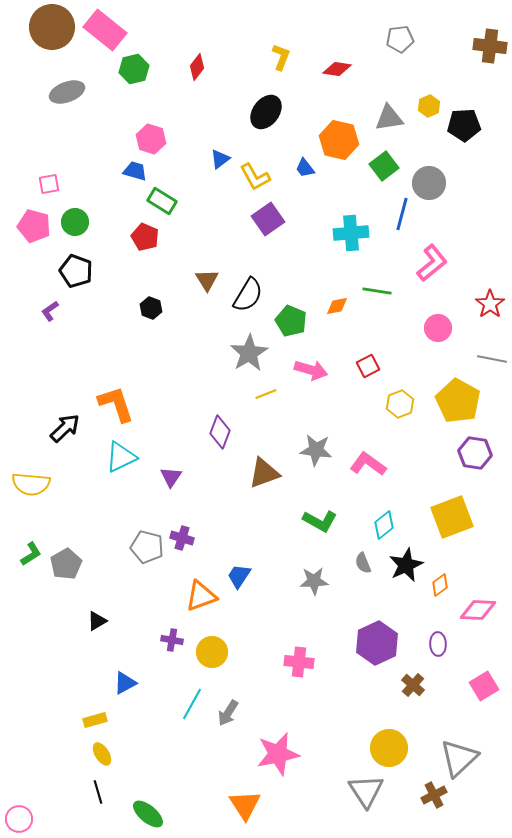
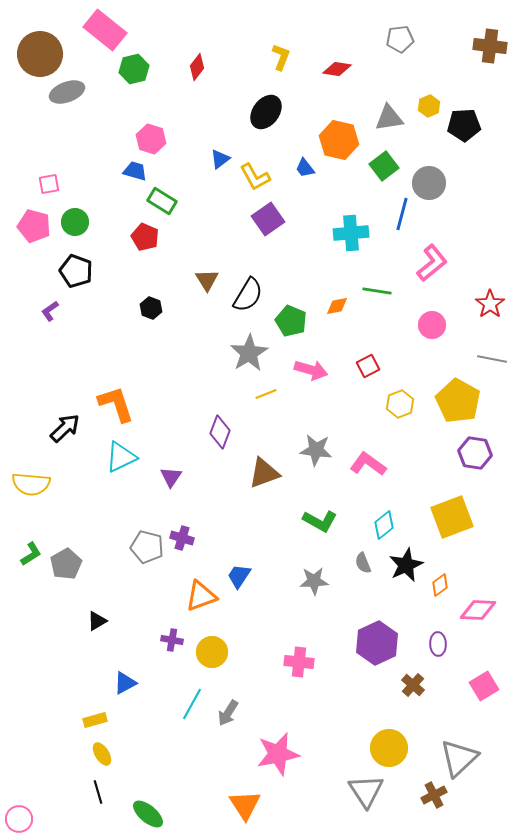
brown circle at (52, 27): moved 12 px left, 27 px down
pink circle at (438, 328): moved 6 px left, 3 px up
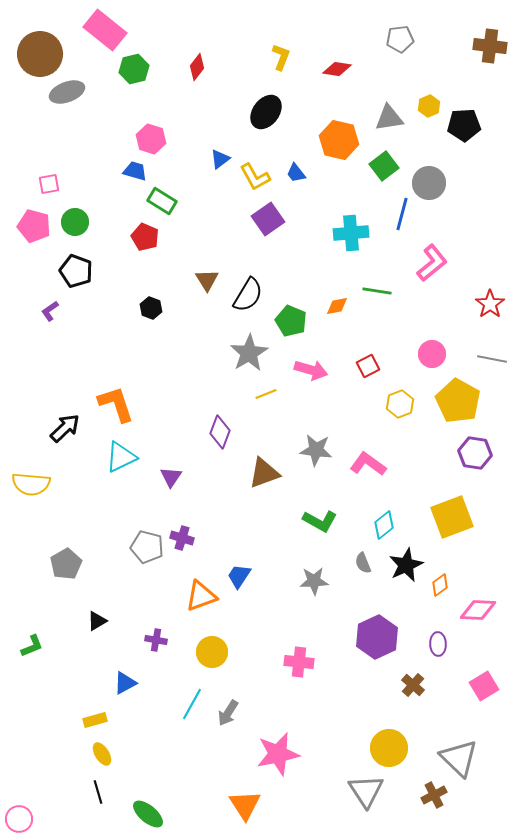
blue trapezoid at (305, 168): moved 9 px left, 5 px down
pink circle at (432, 325): moved 29 px down
green L-shape at (31, 554): moved 1 px right, 92 px down; rotated 10 degrees clockwise
purple cross at (172, 640): moved 16 px left
purple hexagon at (377, 643): moved 6 px up
gray triangle at (459, 758): rotated 33 degrees counterclockwise
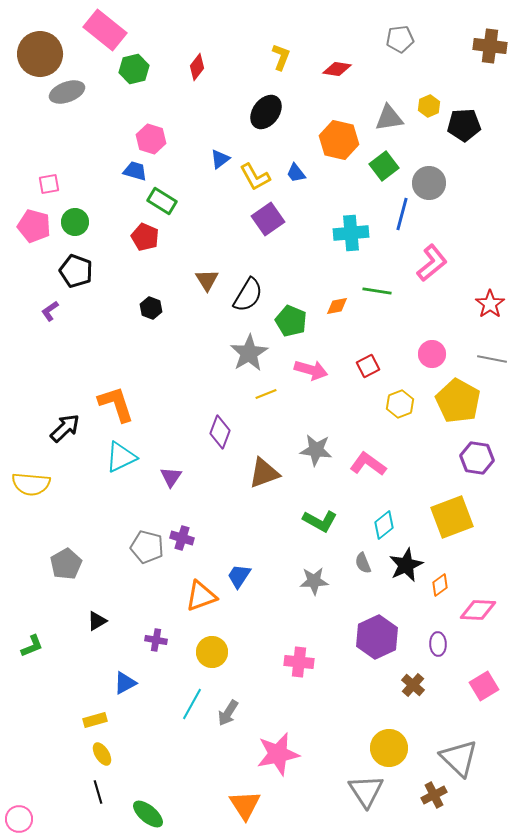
purple hexagon at (475, 453): moved 2 px right, 5 px down
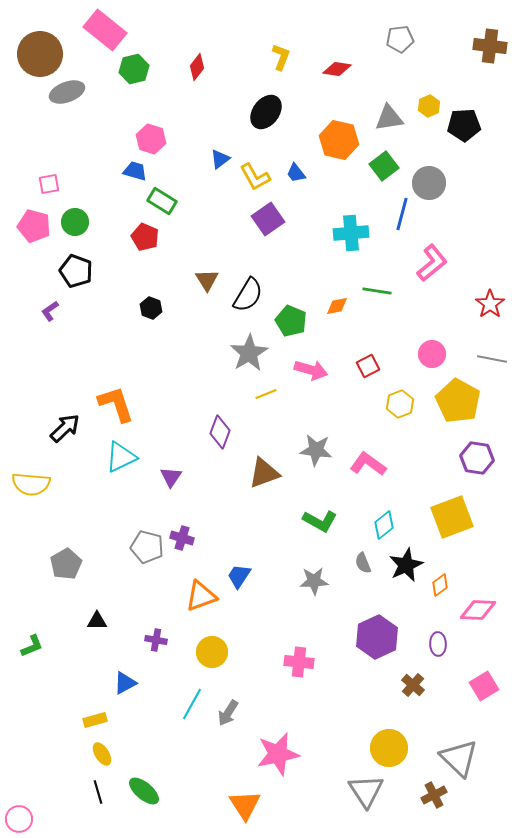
black triangle at (97, 621): rotated 30 degrees clockwise
green ellipse at (148, 814): moved 4 px left, 23 px up
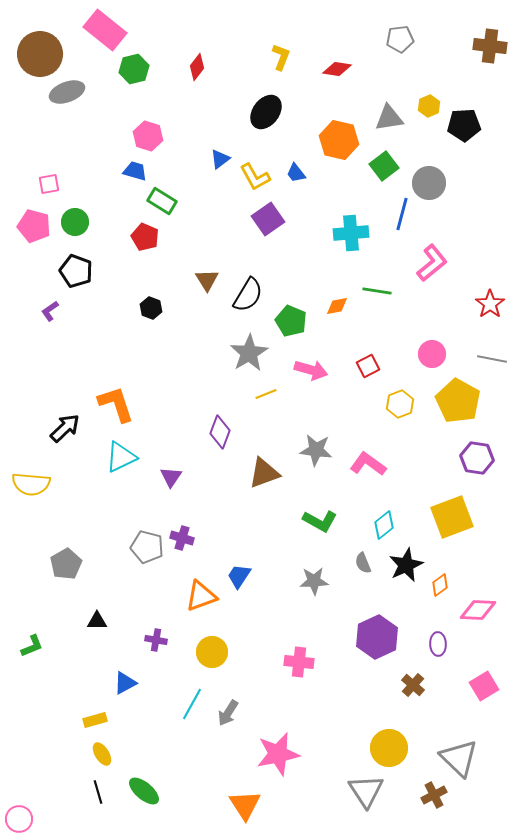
pink hexagon at (151, 139): moved 3 px left, 3 px up
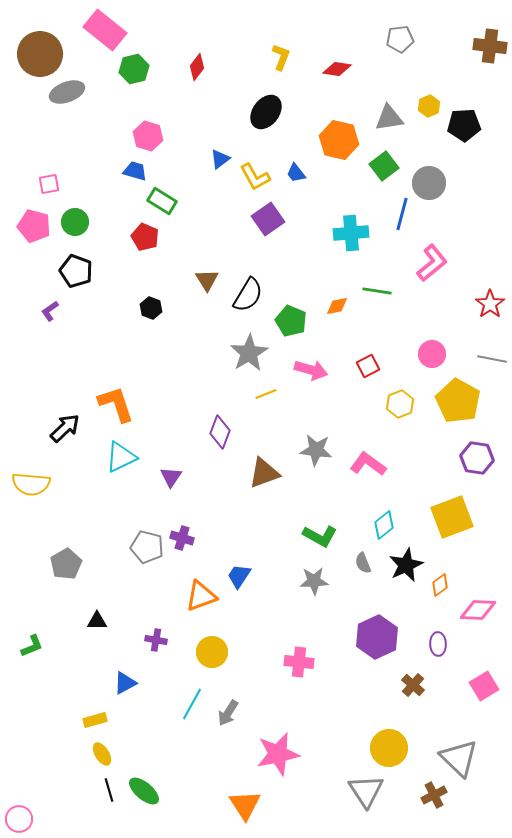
green L-shape at (320, 521): moved 15 px down
black line at (98, 792): moved 11 px right, 2 px up
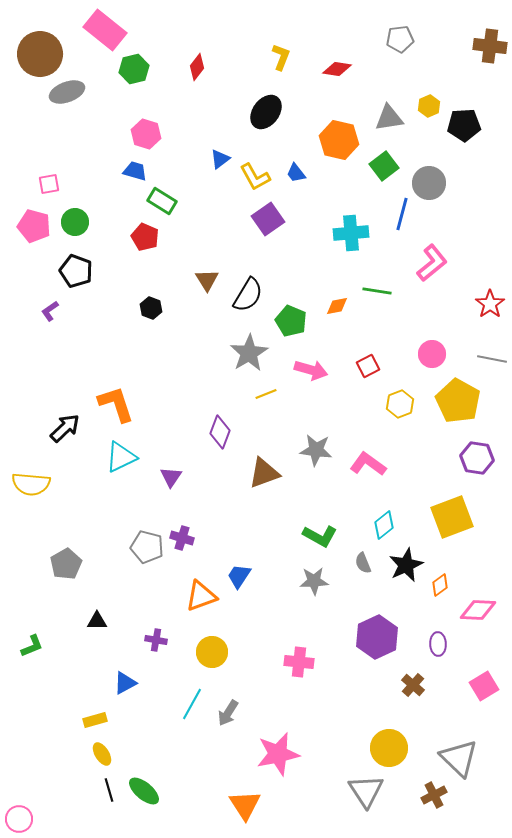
pink hexagon at (148, 136): moved 2 px left, 2 px up
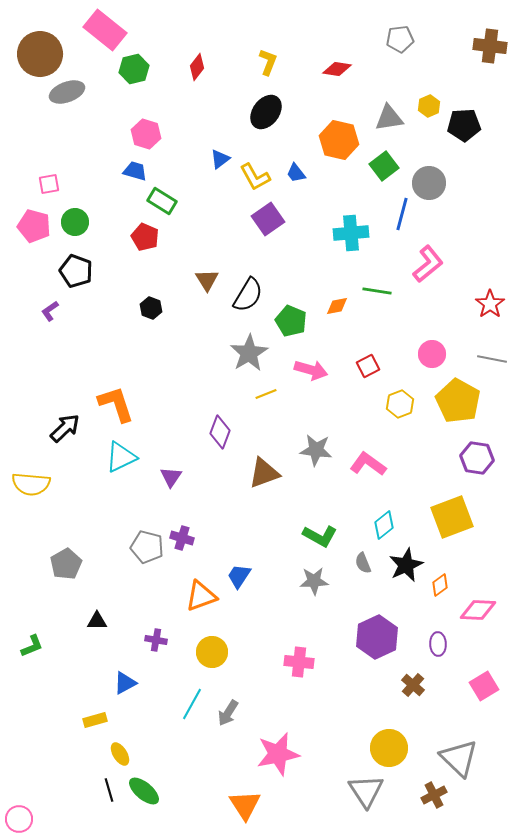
yellow L-shape at (281, 57): moved 13 px left, 5 px down
pink L-shape at (432, 263): moved 4 px left, 1 px down
yellow ellipse at (102, 754): moved 18 px right
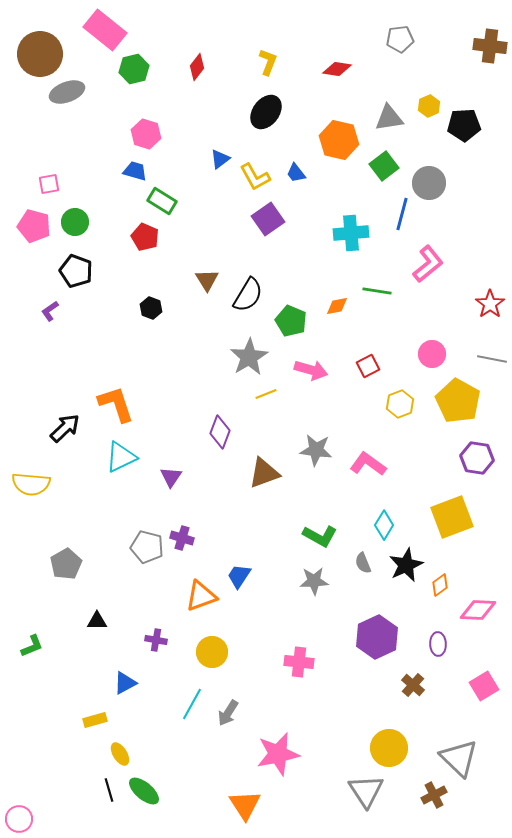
gray star at (249, 353): moved 4 px down
cyan diamond at (384, 525): rotated 20 degrees counterclockwise
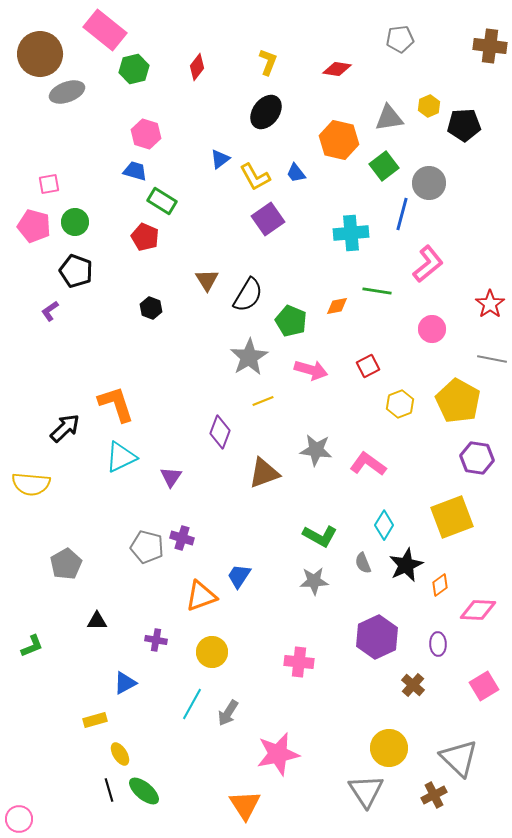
pink circle at (432, 354): moved 25 px up
yellow line at (266, 394): moved 3 px left, 7 px down
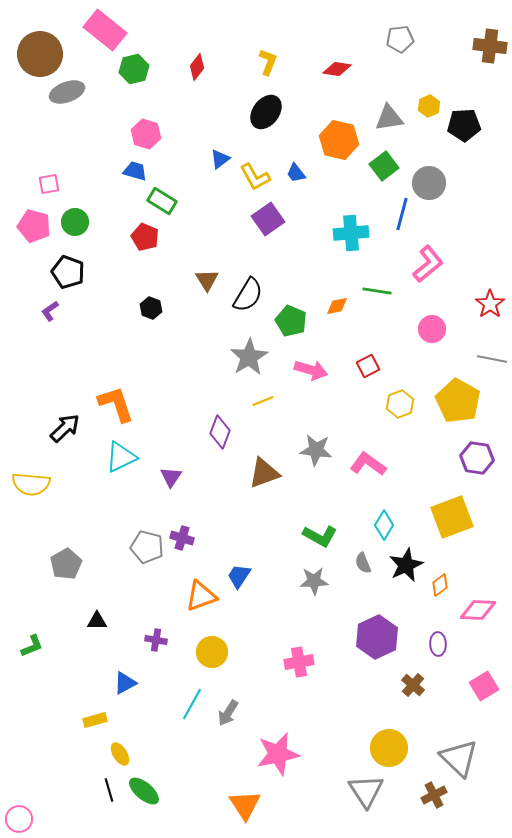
black pentagon at (76, 271): moved 8 px left, 1 px down
pink cross at (299, 662): rotated 16 degrees counterclockwise
